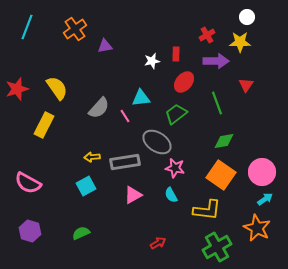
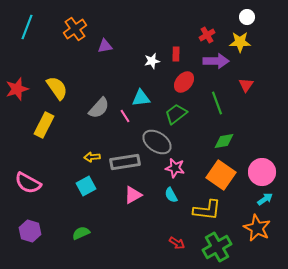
red arrow: moved 19 px right; rotated 63 degrees clockwise
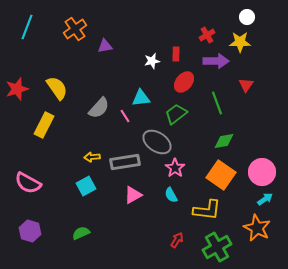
pink star: rotated 24 degrees clockwise
red arrow: moved 3 px up; rotated 91 degrees counterclockwise
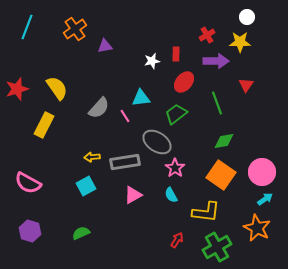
yellow L-shape: moved 1 px left, 2 px down
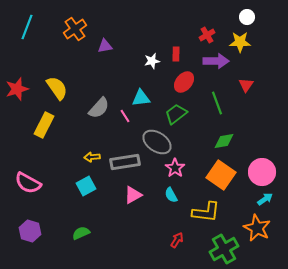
green cross: moved 7 px right, 2 px down
